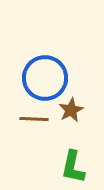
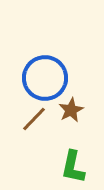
brown line: rotated 48 degrees counterclockwise
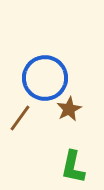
brown star: moved 2 px left, 1 px up
brown line: moved 14 px left, 1 px up; rotated 8 degrees counterclockwise
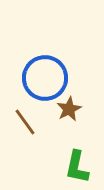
brown line: moved 5 px right, 4 px down; rotated 72 degrees counterclockwise
green L-shape: moved 4 px right
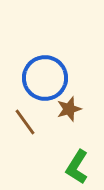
brown star: rotated 10 degrees clockwise
green L-shape: rotated 20 degrees clockwise
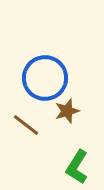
brown star: moved 2 px left, 2 px down
brown line: moved 1 px right, 3 px down; rotated 16 degrees counterclockwise
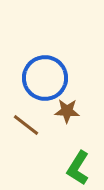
brown star: rotated 20 degrees clockwise
green L-shape: moved 1 px right, 1 px down
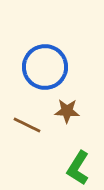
blue circle: moved 11 px up
brown line: moved 1 px right; rotated 12 degrees counterclockwise
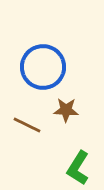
blue circle: moved 2 px left
brown star: moved 1 px left, 1 px up
